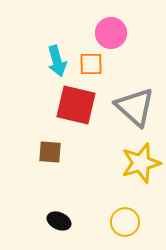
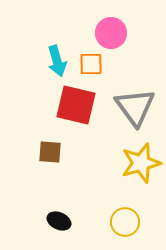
gray triangle: rotated 12 degrees clockwise
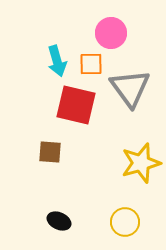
gray triangle: moved 5 px left, 19 px up
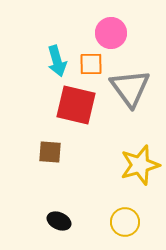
yellow star: moved 1 px left, 2 px down
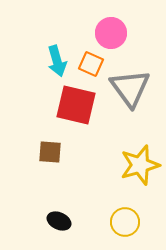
orange square: rotated 25 degrees clockwise
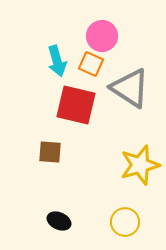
pink circle: moved 9 px left, 3 px down
gray triangle: rotated 21 degrees counterclockwise
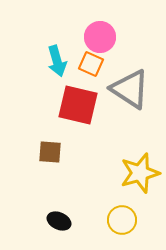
pink circle: moved 2 px left, 1 px down
gray triangle: moved 1 px down
red square: moved 2 px right
yellow star: moved 8 px down
yellow circle: moved 3 px left, 2 px up
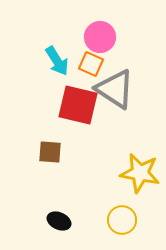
cyan arrow: rotated 16 degrees counterclockwise
gray triangle: moved 15 px left
yellow star: rotated 27 degrees clockwise
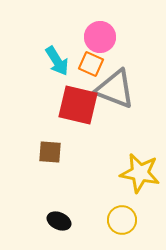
gray triangle: rotated 12 degrees counterclockwise
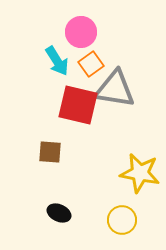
pink circle: moved 19 px left, 5 px up
orange square: rotated 30 degrees clockwise
gray triangle: rotated 12 degrees counterclockwise
black ellipse: moved 8 px up
